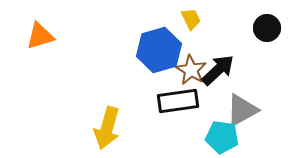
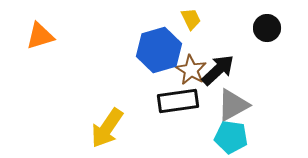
gray triangle: moved 9 px left, 5 px up
yellow arrow: rotated 18 degrees clockwise
cyan pentagon: moved 9 px right
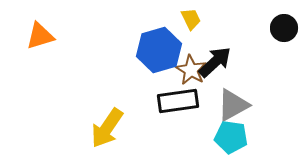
black circle: moved 17 px right
black arrow: moved 3 px left, 8 px up
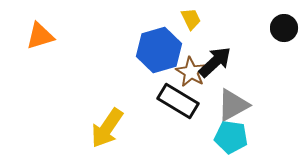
brown star: moved 2 px down
black rectangle: rotated 39 degrees clockwise
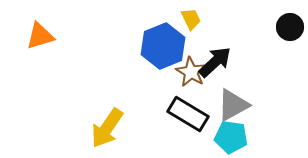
black circle: moved 6 px right, 1 px up
blue hexagon: moved 4 px right, 4 px up; rotated 6 degrees counterclockwise
black rectangle: moved 10 px right, 13 px down
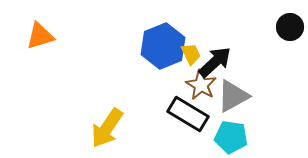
yellow trapezoid: moved 35 px down
brown star: moved 10 px right, 13 px down
gray triangle: moved 9 px up
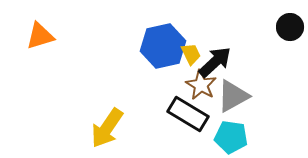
blue hexagon: rotated 9 degrees clockwise
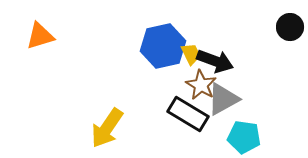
black arrow: moved 1 px up; rotated 63 degrees clockwise
gray triangle: moved 10 px left, 3 px down
cyan pentagon: moved 13 px right
